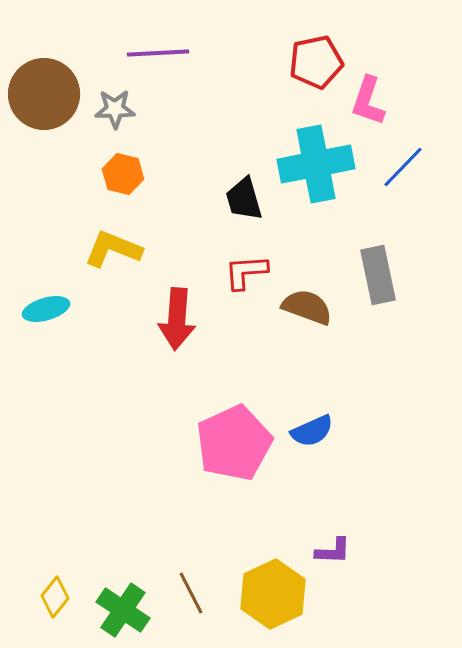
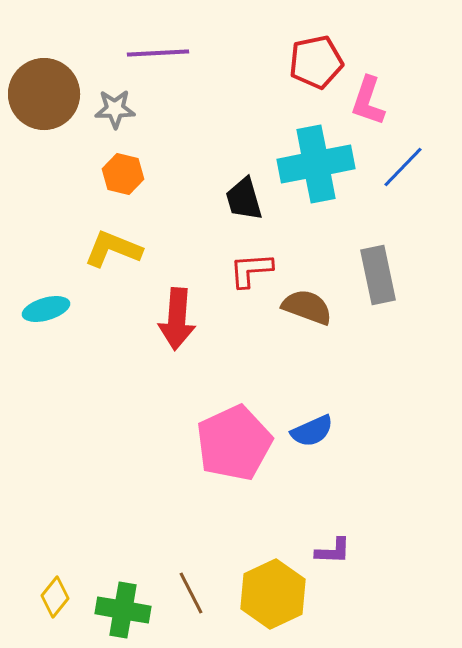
red L-shape: moved 5 px right, 2 px up
green cross: rotated 24 degrees counterclockwise
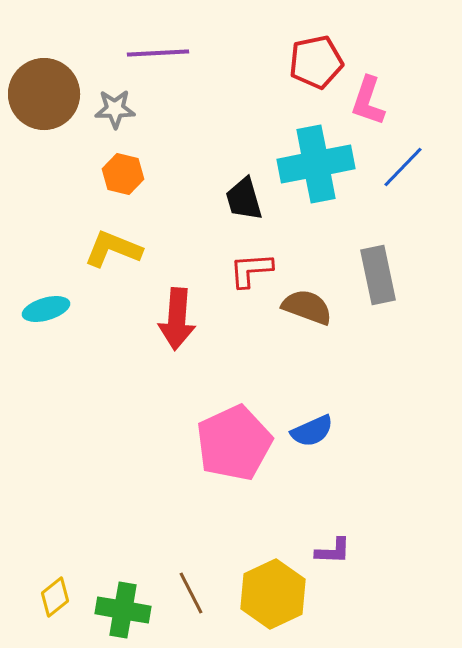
yellow diamond: rotated 12 degrees clockwise
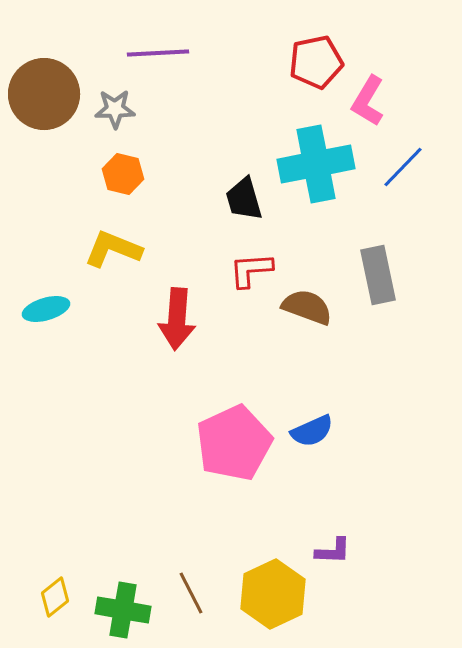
pink L-shape: rotated 12 degrees clockwise
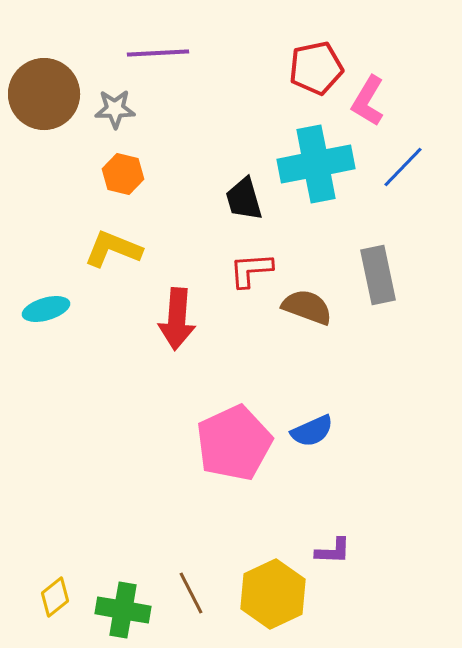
red pentagon: moved 6 px down
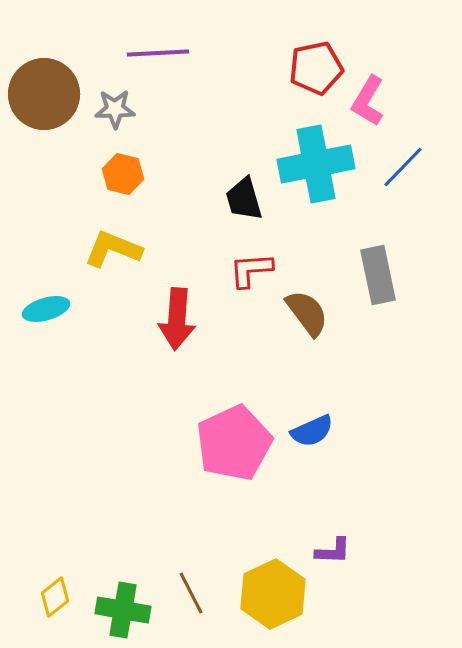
brown semicircle: moved 6 px down; rotated 33 degrees clockwise
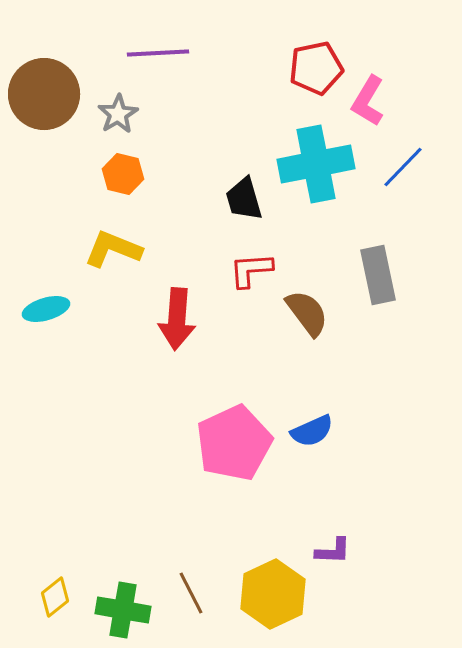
gray star: moved 3 px right, 5 px down; rotated 30 degrees counterclockwise
